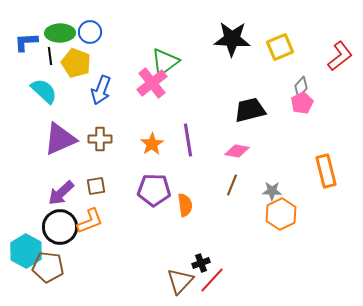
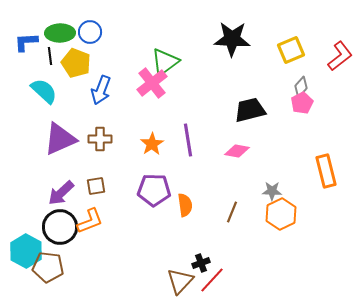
yellow square: moved 11 px right, 3 px down
brown line: moved 27 px down
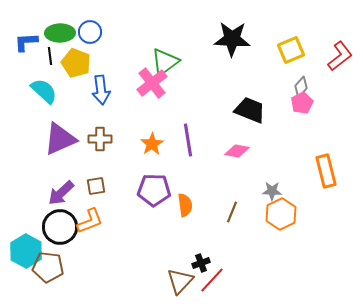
blue arrow: rotated 28 degrees counterclockwise
black trapezoid: rotated 36 degrees clockwise
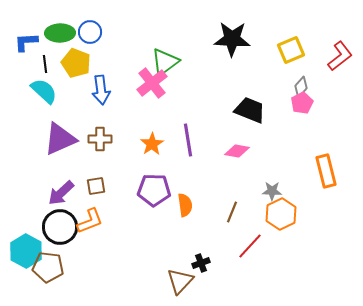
black line: moved 5 px left, 8 px down
red line: moved 38 px right, 34 px up
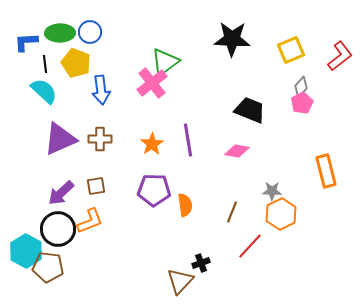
black circle: moved 2 px left, 2 px down
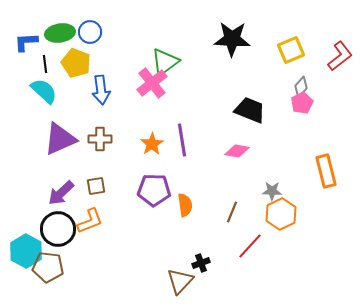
green ellipse: rotated 8 degrees counterclockwise
purple line: moved 6 px left
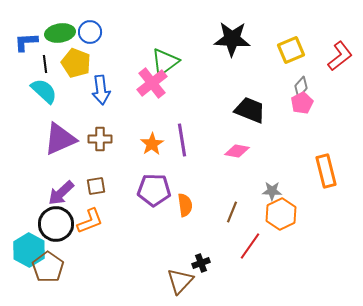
black circle: moved 2 px left, 5 px up
red line: rotated 8 degrees counterclockwise
cyan hexagon: moved 3 px right, 1 px up
brown pentagon: rotated 28 degrees clockwise
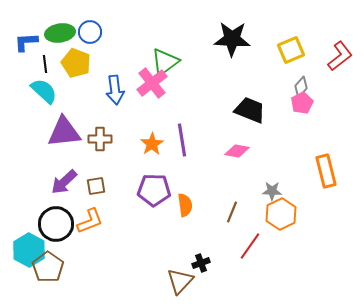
blue arrow: moved 14 px right
purple triangle: moved 4 px right, 7 px up; rotated 18 degrees clockwise
purple arrow: moved 3 px right, 11 px up
